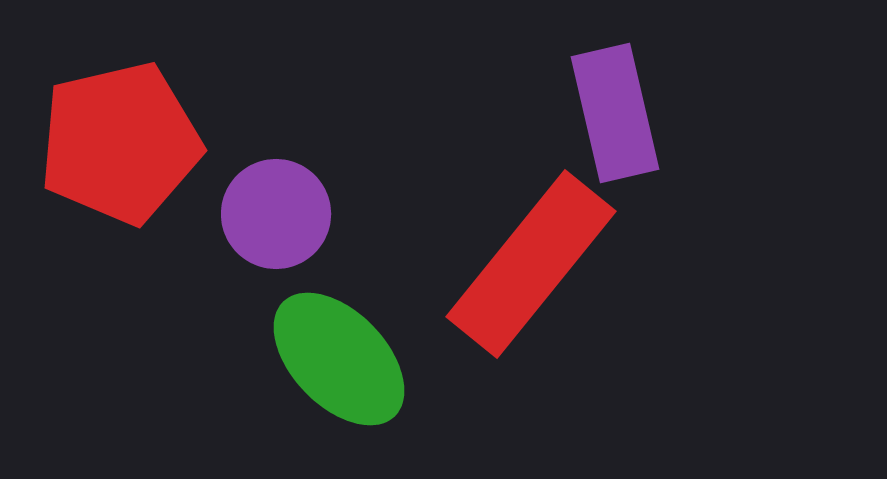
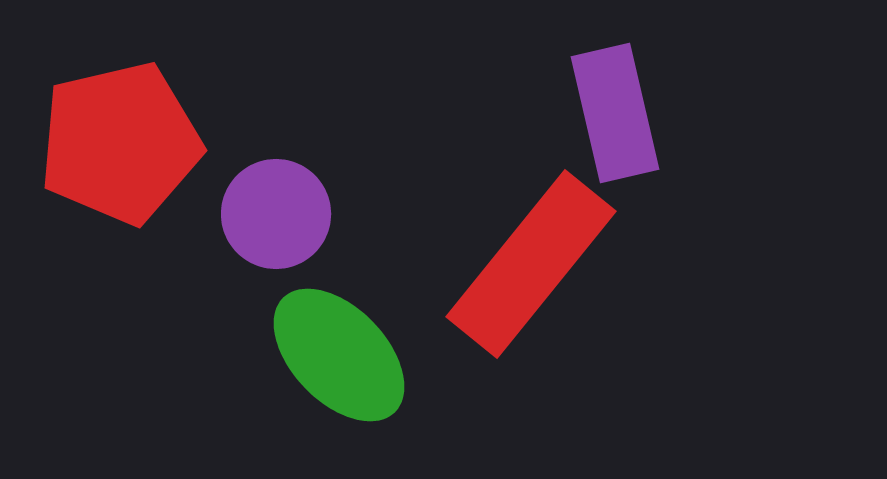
green ellipse: moved 4 px up
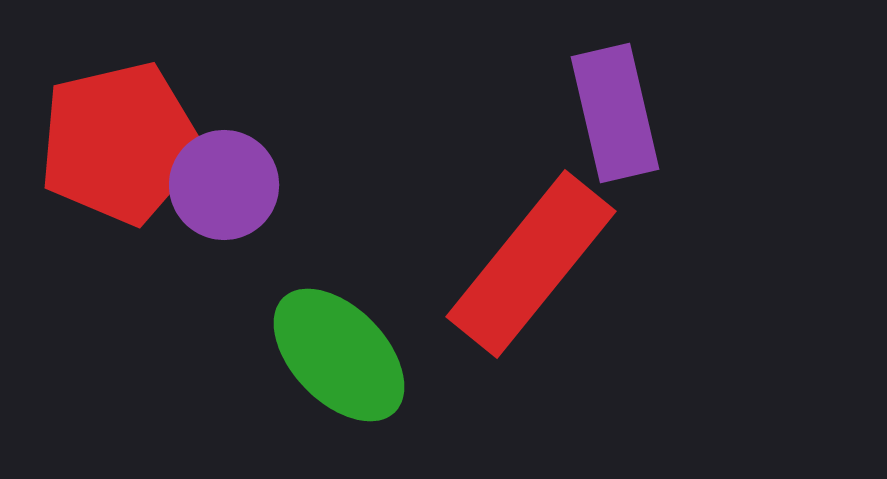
purple circle: moved 52 px left, 29 px up
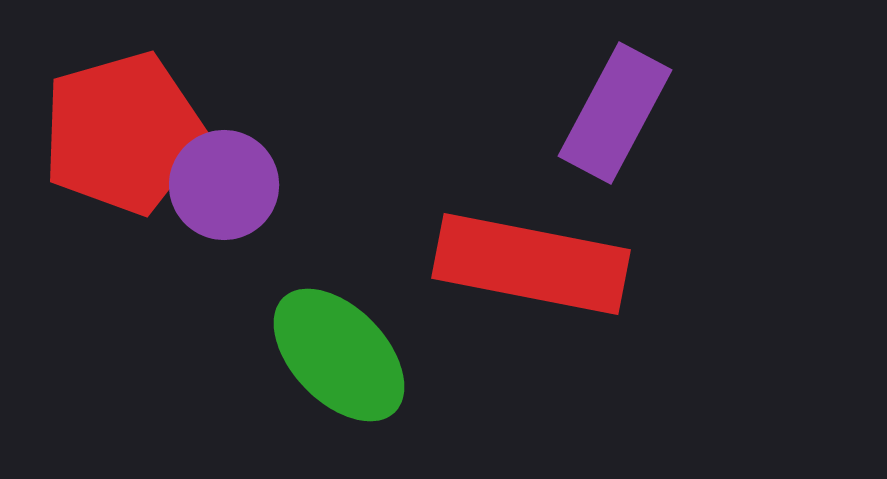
purple rectangle: rotated 41 degrees clockwise
red pentagon: moved 3 px right, 10 px up; rotated 3 degrees counterclockwise
red rectangle: rotated 62 degrees clockwise
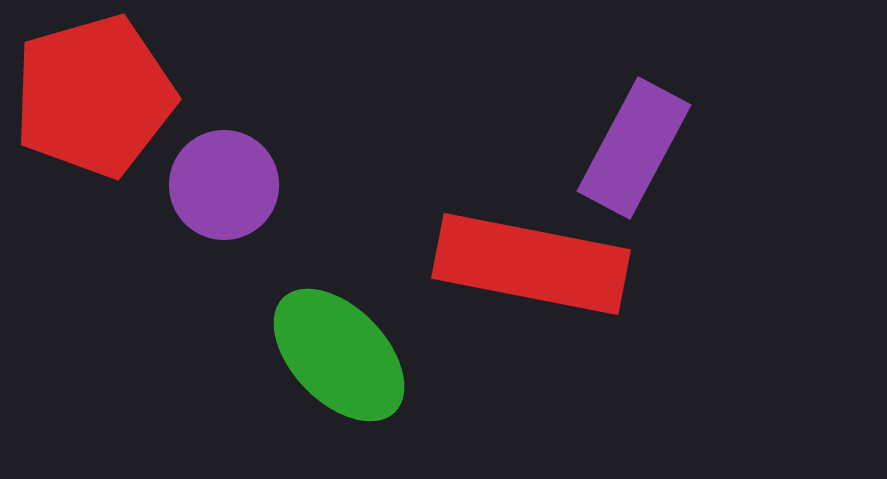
purple rectangle: moved 19 px right, 35 px down
red pentagon: moved 29 px left, 37 px up
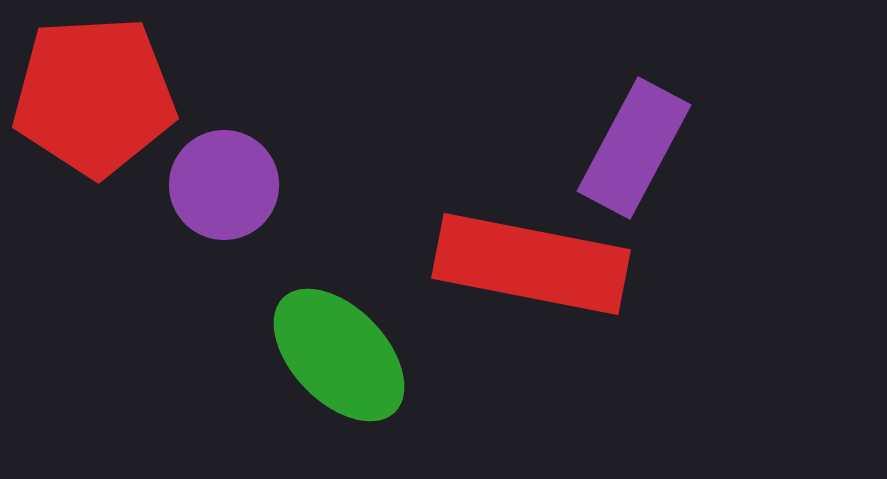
red pentagon: rotated 13 degrees clockwise
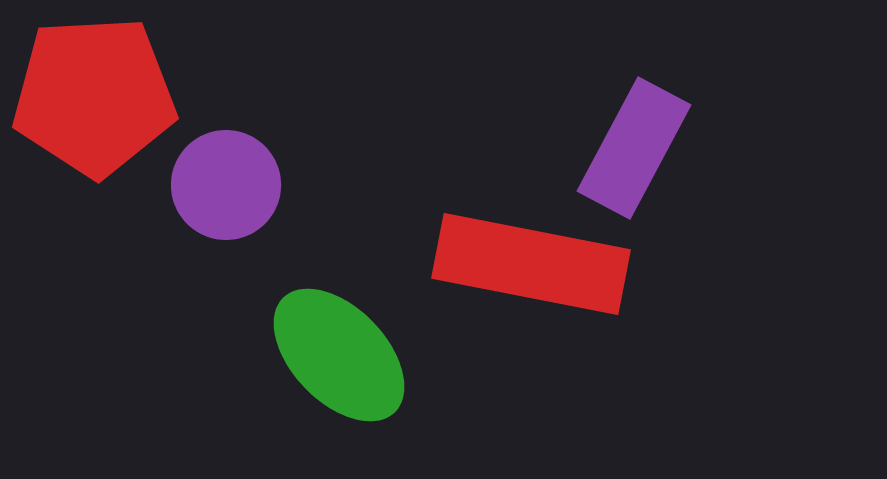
purple circle: moved 2 px right
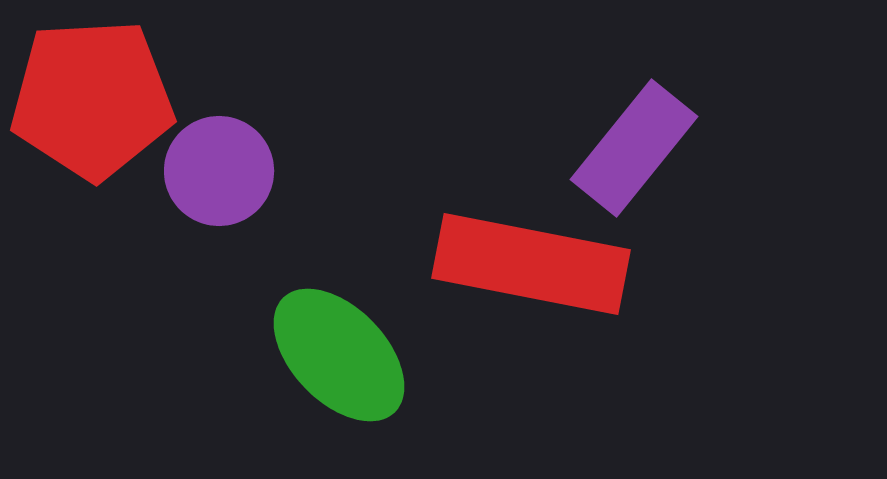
red pentagon: moved 2 px left, 3 px down
purple rectangle: rotated 11 degrees clockwise
purple circle: moved 7 px left, 14 px up
